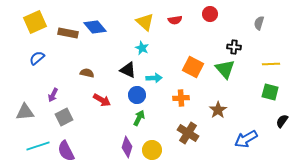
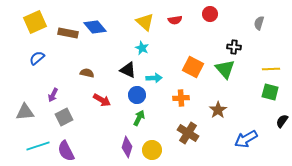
yellow line: moved 5 px down
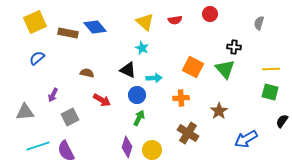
brown star: moved 1 px right, 1 px down
gray square: moved 6 px right
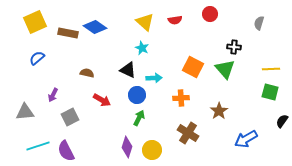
blue diamond: rotated 15 degrees counterclockwise
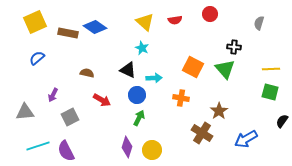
orange cross: rotated 14 degrees clockwise
brown cross: moved 14 px right
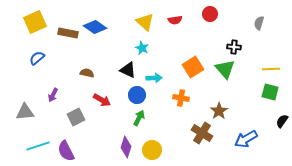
orange square: rotated 30 degrees clockwise
gray square: moved 6 px right
purple diamond: moved 1 px left
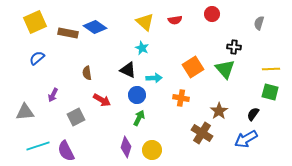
red circle: moved 2 px right
brown semicircle: rotated 112 degrees counterclockwise
black semicircle: moved 29 px left, 7 px up
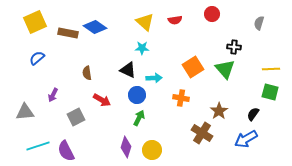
cyan star: rotated 24 degrees counterclockwise
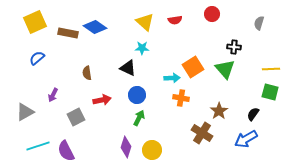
black triangle: moved 2 px up
cyan arrow: moved 18 px right
red arrow: rotated 42 degrees counterclockwise
gray triangle: rotated 24 degrees counterclockwise
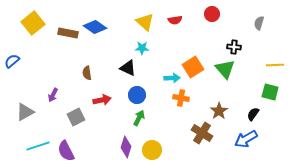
yellow square: moved 2 px left, 1 px down; rotated 15 degrees counterclockwise
blue semicircle: moved 25 px left, 3 px down
yellow line: moved 4 px right, 4 px up
